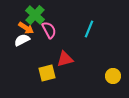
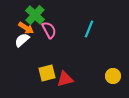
white semicircle: rotated 14 degrees counterclockwise
red triangle: moved 20 px down
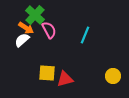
cyan line: moved 4 px left, 6 px down
yellow square: rotated 18 degrees clockwise
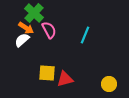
green cross: moved 1 px left, 2 px up
yellow circle: moved 4 px left, 8 px down
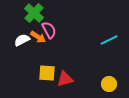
orange arrow: moved 12 px right, 9 px down
cyan line: moved 24 px right, 5 px down; rotated 42 degrees clockwise
white semicircle: rotated 14 degrees clockwise
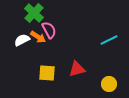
red triangle: moved 12 px right, 10 px up
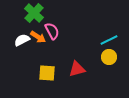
pink semicircle: moved 3 px right, 1 px down
yellow circle: moved 27 px up
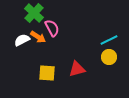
pink semicircle: moved 3 px up
